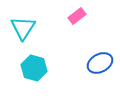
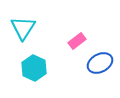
pink rectangle: moved 25 px down
cyan hexagon: rotated 10 degrees clockwise
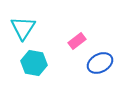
cyan hexagon: moved 5 px up; rotated 15 degrees counterclockwise
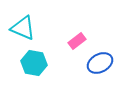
cyan triangle: rotated 40 degrees counterclockwise
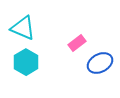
pink rectangle: moved 2 px down
cyan hexagon: moved 8 px left, 1 px up; rotated 20 degrees clockwise
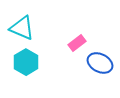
cyan triangle: moved 1 px left
blue ellipse: rotated 55 degrees clockwise
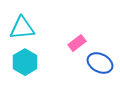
cyan triangle: rotated 28 degrees counterclockwise
cyan hexagon: moved 1 px left
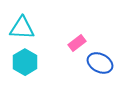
cyan triangle: rotated 8 degrees clockwise
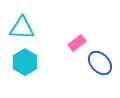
blue ellipse: rotated 20 degrees clockwise
